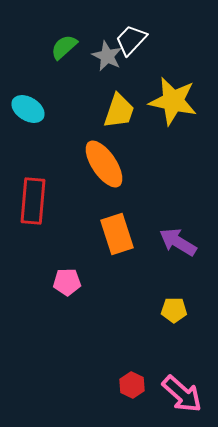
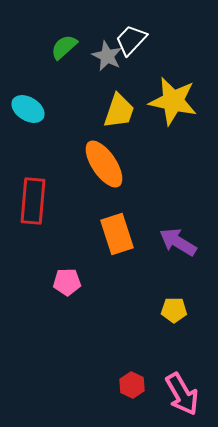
pink arrow: rotated 18 degrees clockwise
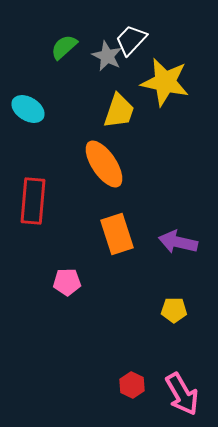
yellow star: moved 8 px left, 19 px up
purple arrow: rotated 18 degrees counterclockwise
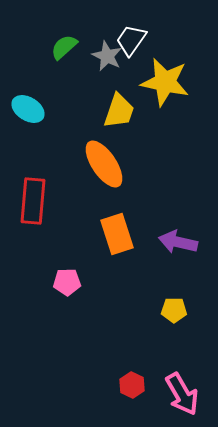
white trapezoid: rotated 8 degrees counterclockwise
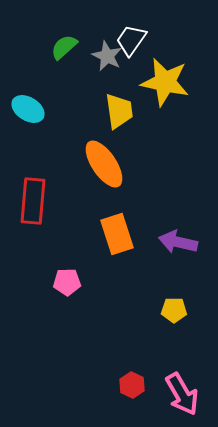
yellow trapezoid: rotated 27 degrees counterclockwise
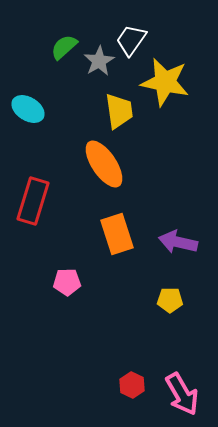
gray star: moved 8 px left, 5 px down; rotated 16 degrees clockwise
red rectangle: rotated 12 degrees clockwise
yellow pentagon: moved 4 px left, 10 px up
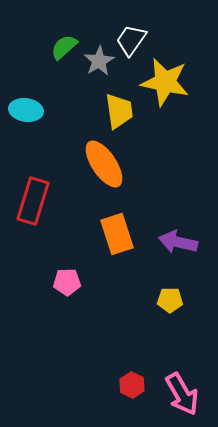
cyan ellipse: moved 2 px left, 1 px down; rotated 24 degrees counterclockwise
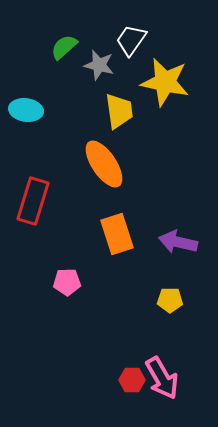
gray star: moved 4 px down; rotated 28 degrees counterclockwise
red hexagon: moved 5 px up; rotated 25 degrees counterclockwise
pink arrow: moved 20 px left, 16 px up
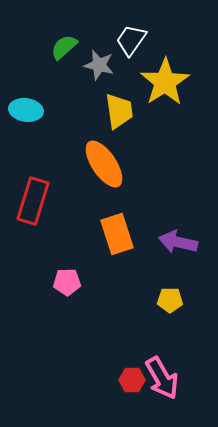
yellow star: rotated 27 degrees clockwise
